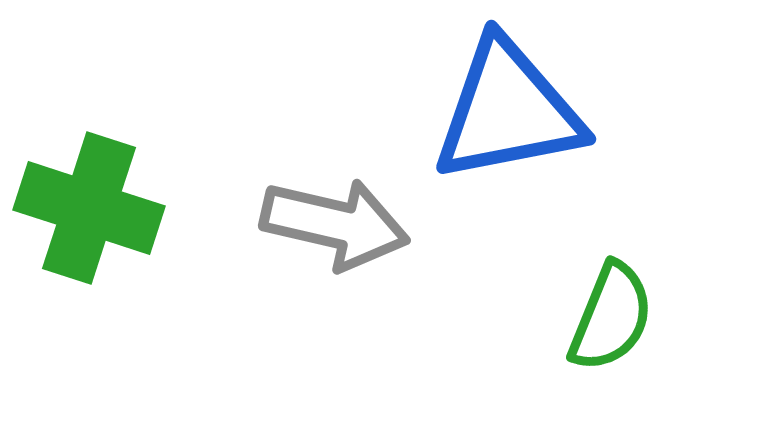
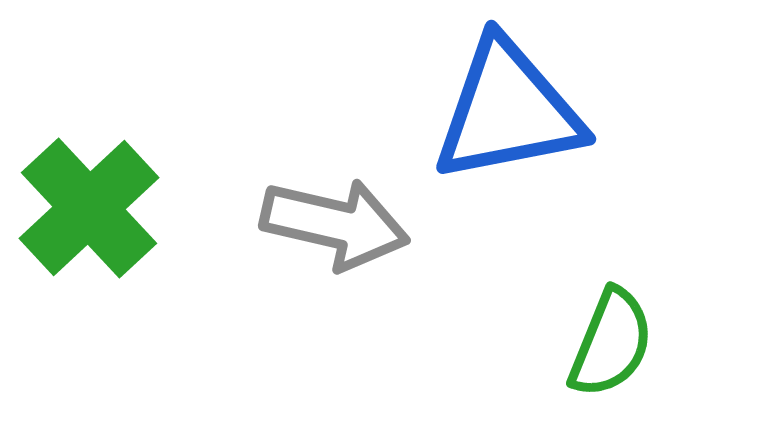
green cross: rotated 29 degrees clockwise
green semicircle: moved 26 px down
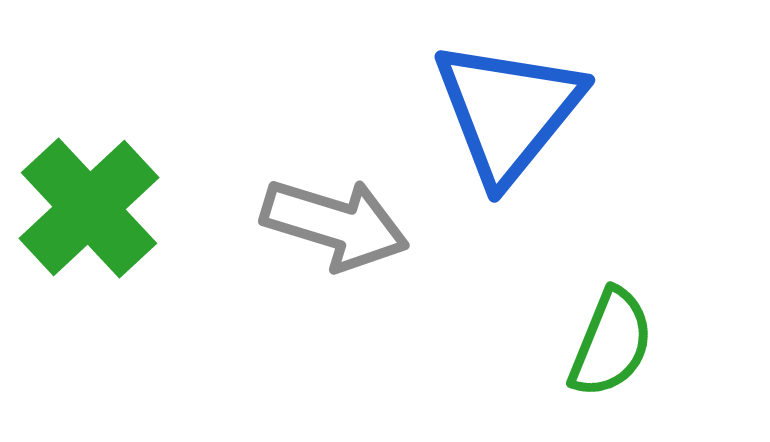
blue triangle: rotated 40 degrees counterclockwise
gray arrow: rotated 4 degrees clockwise
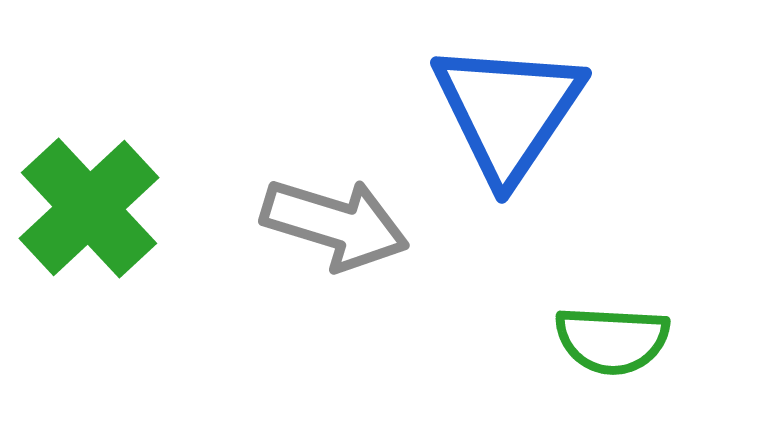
blue triangle: rotated 5 degrees counterclockwise
green semicircle: moved 1 px right, 3 px up; rotated 71 degrees clockwise
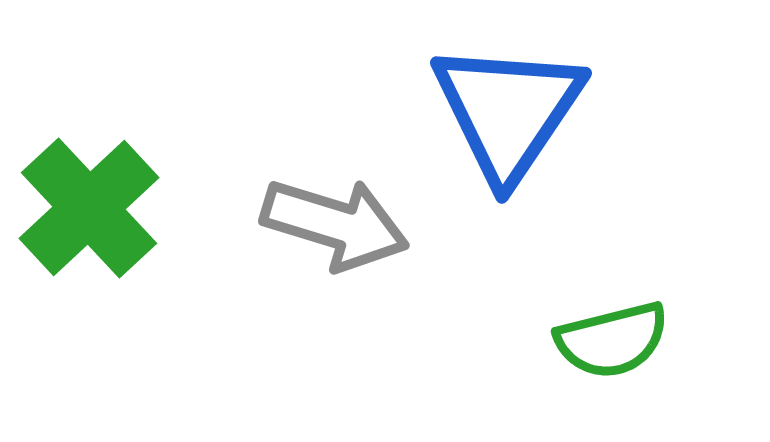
green semicircle: rotated 17 degrees counterclockwise
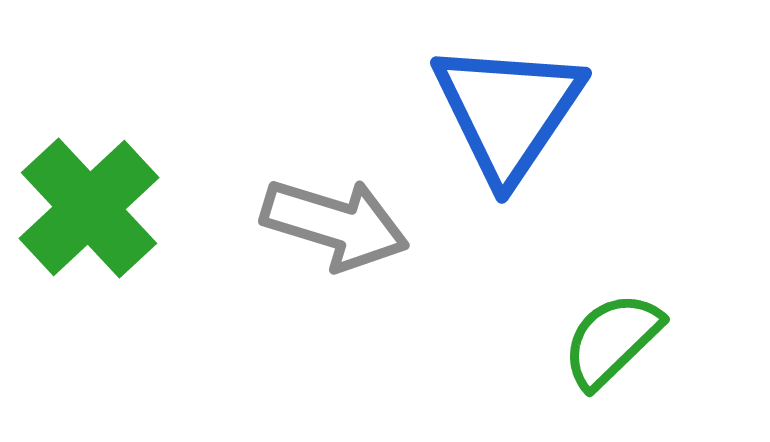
green semicircle: rotated 150 degrees clockwise
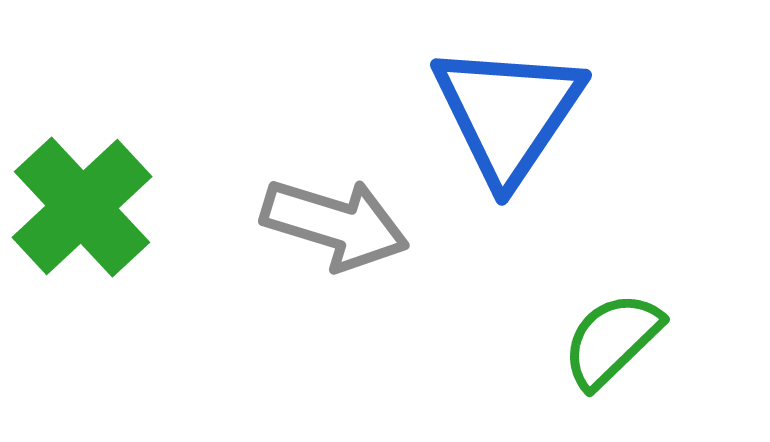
blue triangle: moved 2 px down
green cross: moved 7 px left, 1 px up
